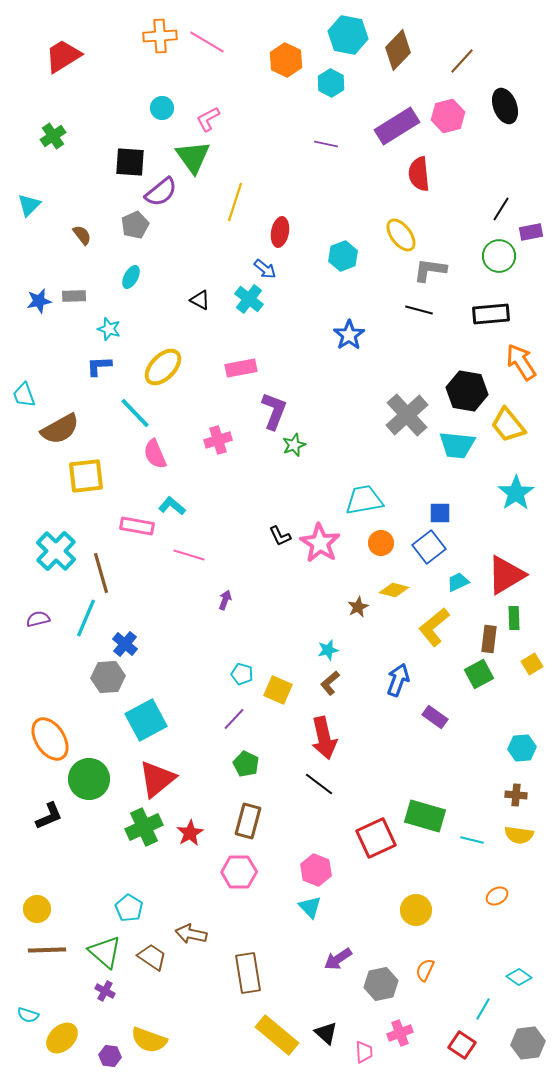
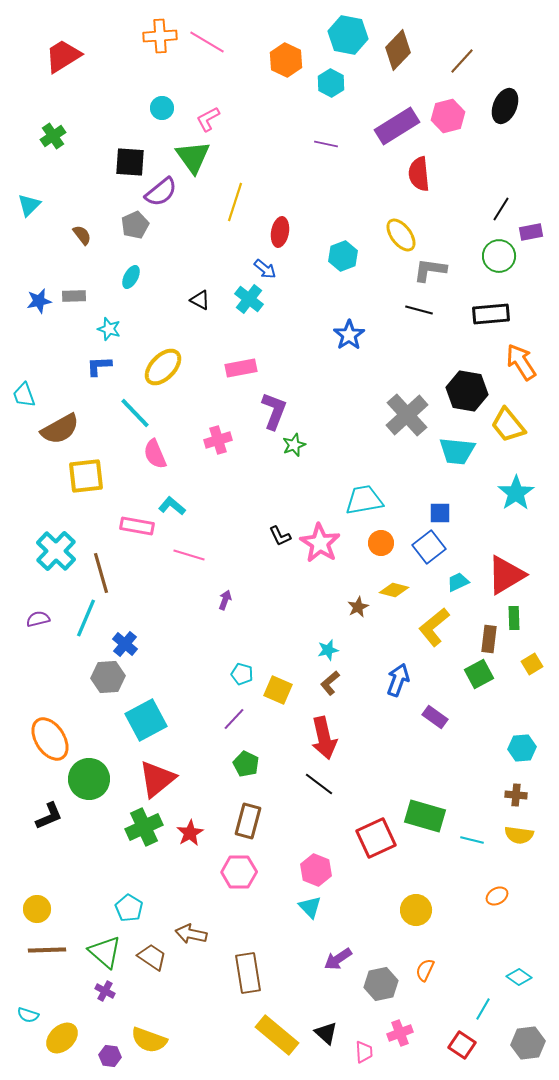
black ellipse at (505, 106): rotated 44 degrees clockwise
cyan trapezoid at (457, 445): moved 6 px down
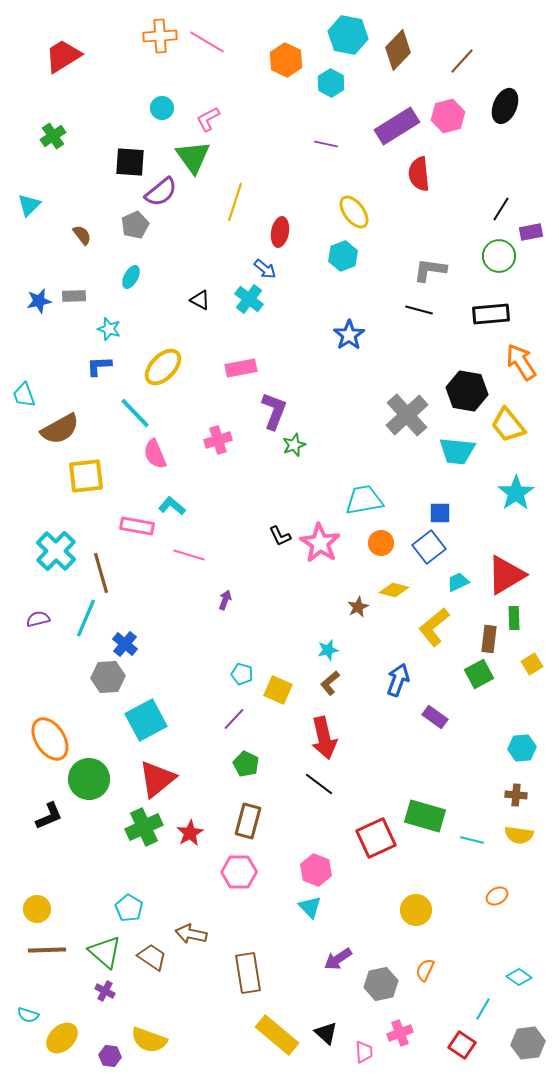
yellow ellipse at (401, 235): moved 47 px left, 23 px up
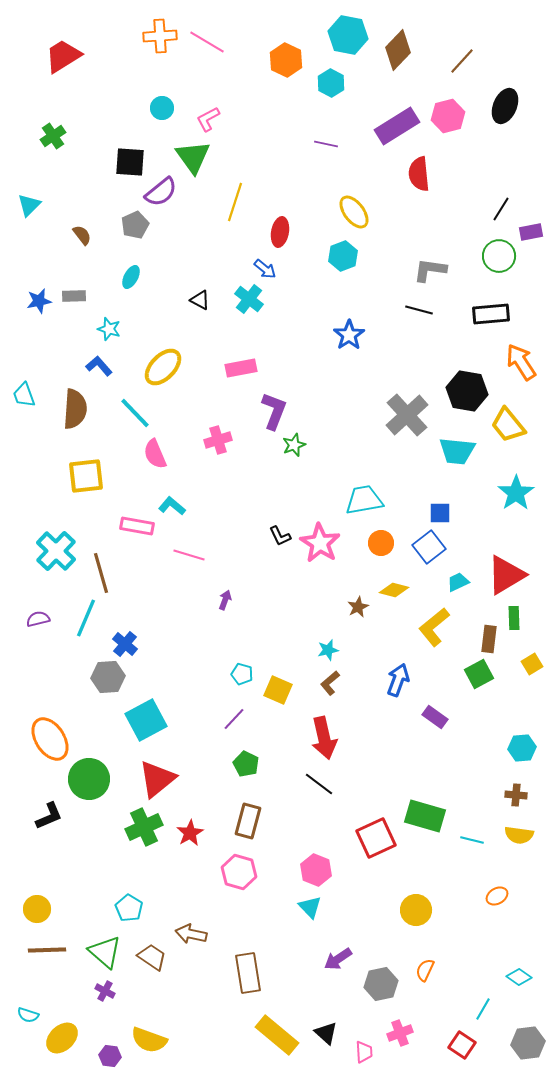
blue L-shape at (99, 366): rotated 52 degrees clockwise
brown semicircle at (60, 429): moved 15 px right, 20 px up; rotated 57 degrees counterclockwise
pink hexagon at (239, 872): rotated 16 degrees clockwise
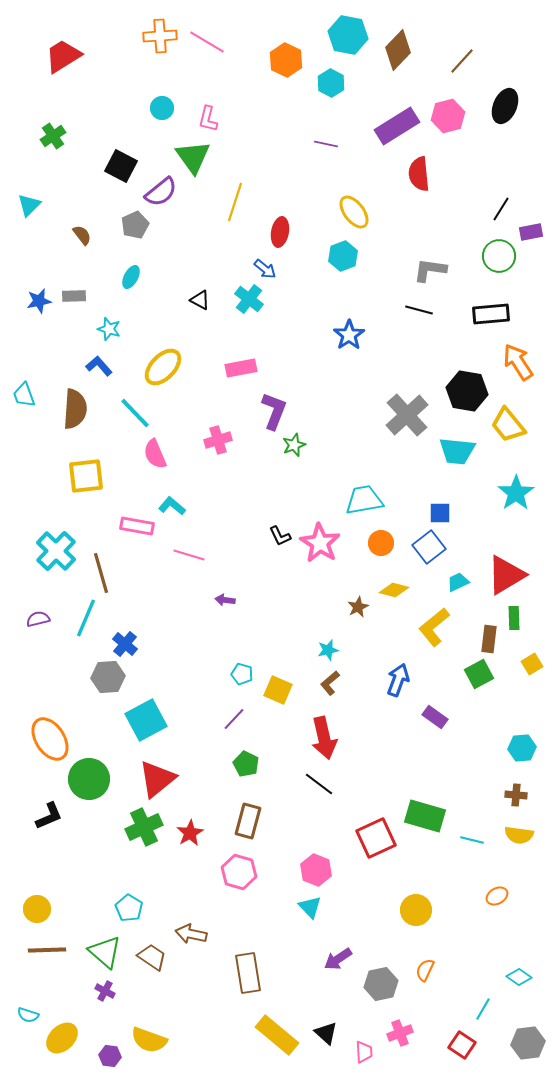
pink L-shape at (208, 119): rotated 48 degrees counterclockwise
black square at (130, 162): moved 9 px left, 4 px down; rotated 24 degrees clockwise
orange arrow at (521, 362): moved 3 px left
purple arrow at (225, 600): rotated 102 degrees counterclockwise
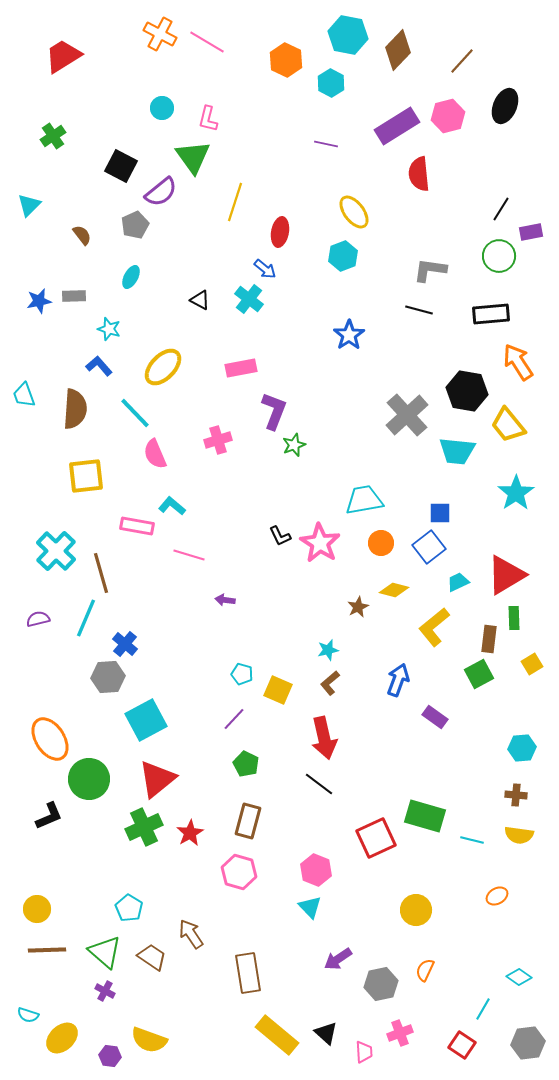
orange cross at (160, 36): moved 2 px up; rotated 32 degrees clockwise
brown arrow at (191, 934): rotated 44 degrees clockwise
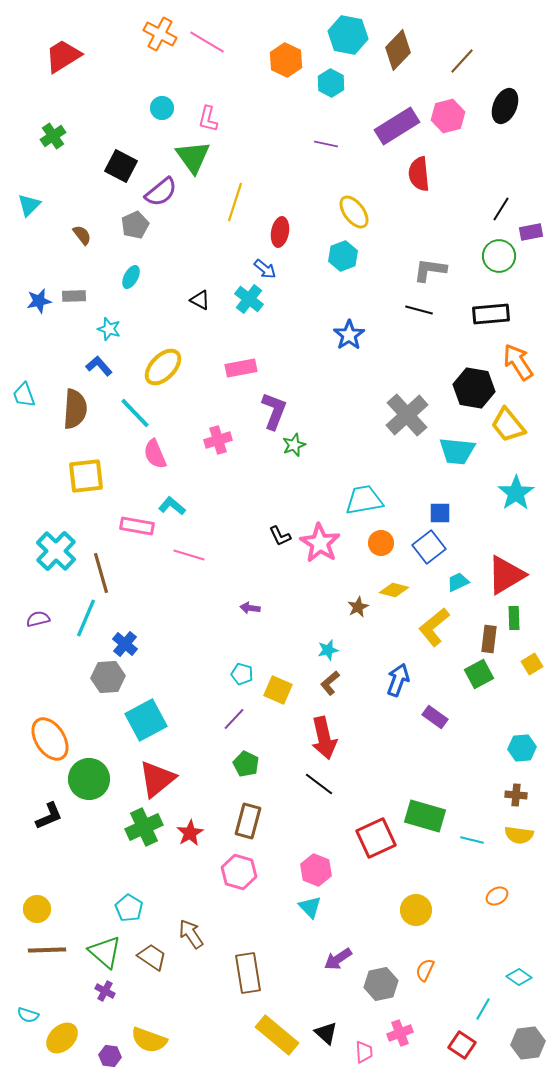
black hexagon at (467, 391): moved 7 px right, 3 px up
purple arrow at (225, 600): moved 25 px right, 8 px down
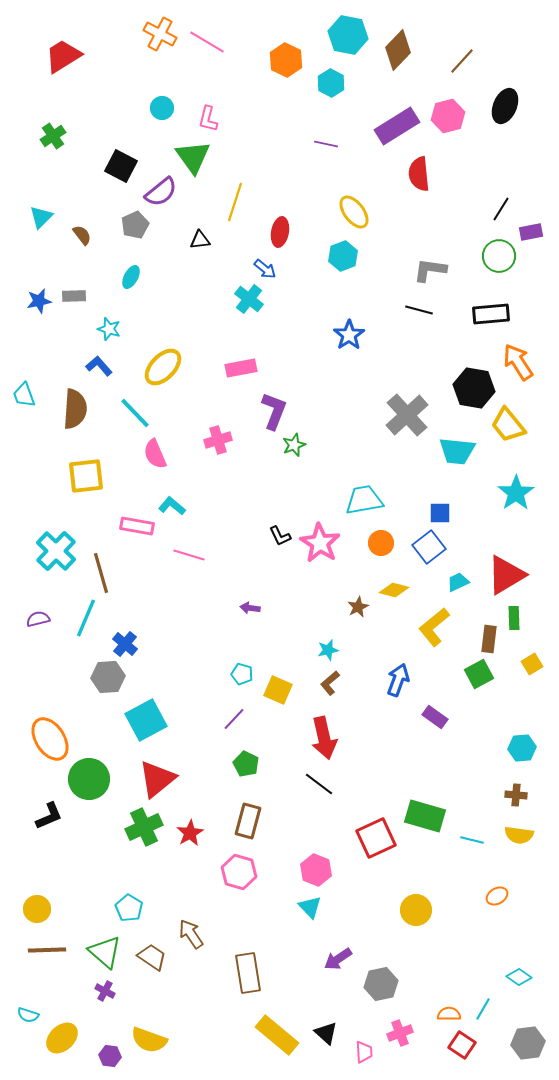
cyan triangle at (29, 205): moved 12 px right, 12 px down
black triangle at (200, 300): moved 60 px up; rotated 35 degrees counterclockwise
orange semicircle at (425, 970): moved 24 px right, 44 px down; rotated 65 degrees clockwise
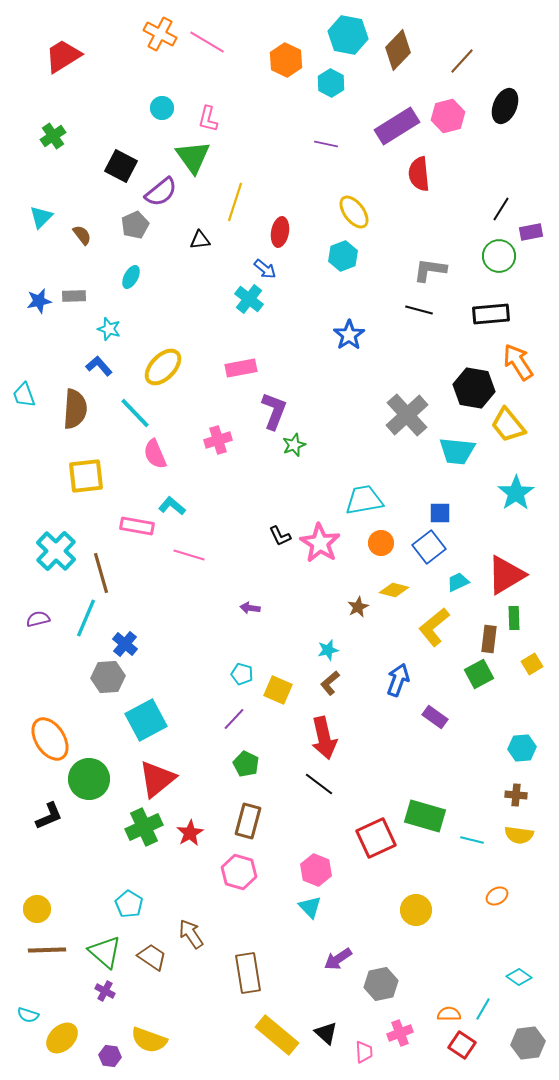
cyan pentagon at (129, 908): moved 4 px up
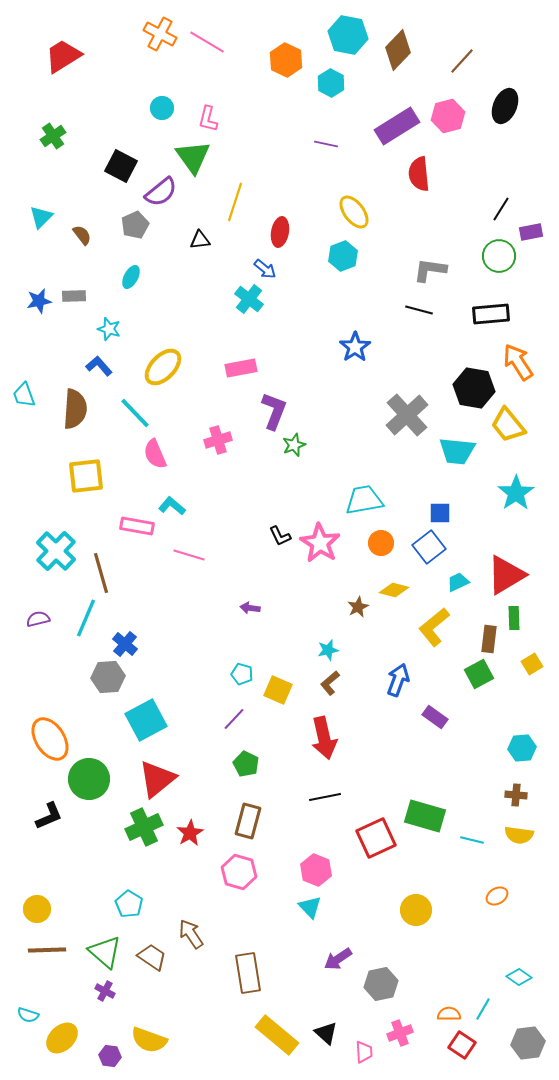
blue star at (349, 335): moved 6 px right, 12 px down
black line at (319, 784): moved 6 px right, 13 px down; rotated 48 degrees counterclockwise
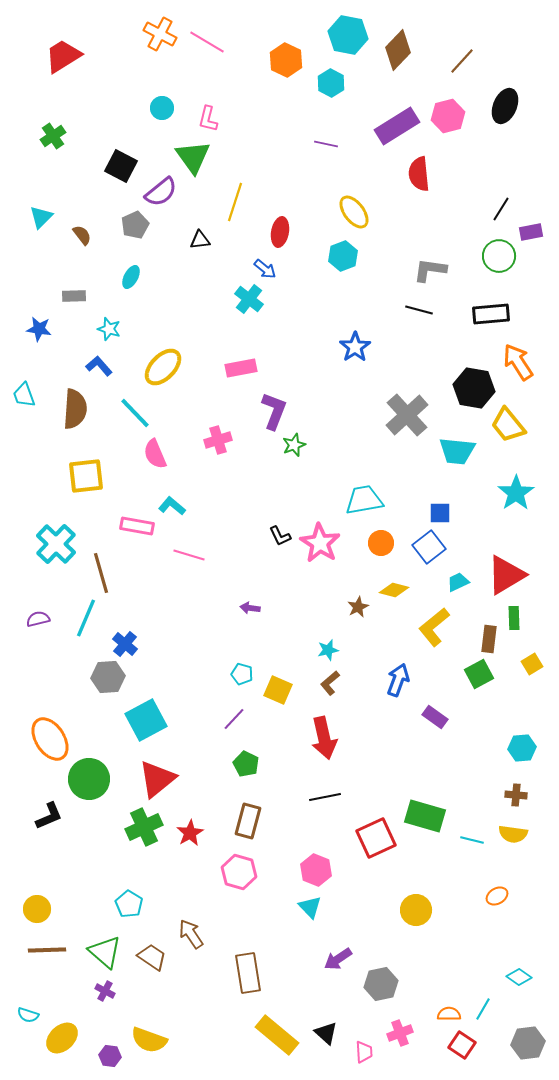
blue star at (39, 301): moved 28 px down; rotated 20 degrees clockwise
cyan cross at (56, 551): moved 7 px up
yellow semicircle at (519, 835): moved 6 px left, 1 px up
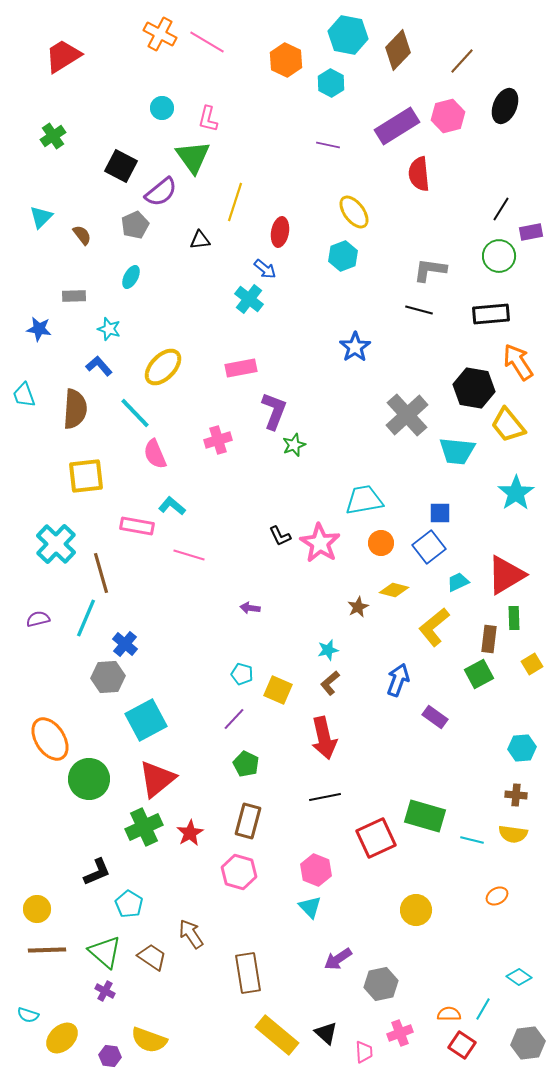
purple line at (326, 144): moved 2 px right, 1 px down
black L-shape at (49, 816): moved 48 px right, 56 px down
